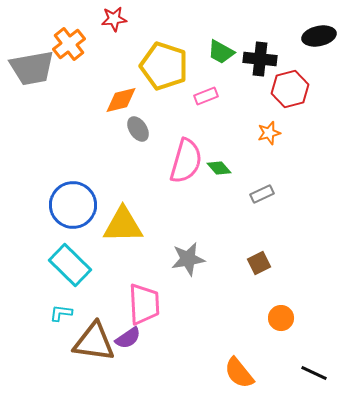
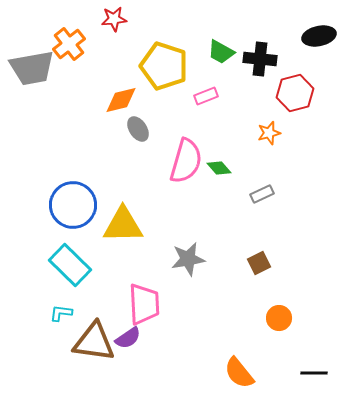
red hexagon: moved 5 px right, 4 px down
orange circle: moved 2 px left
black line: rotated 24 degrees counterclockwise
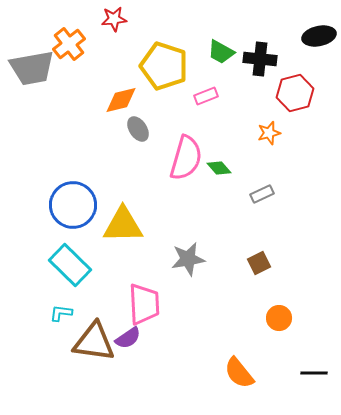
pink semicircle: moved 3 px up
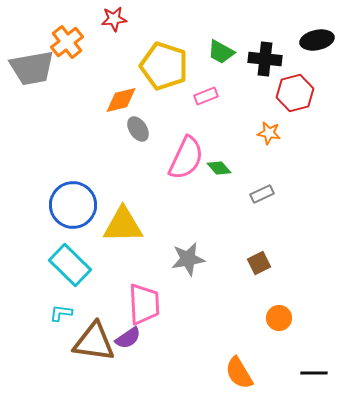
black ellipse: moved 2 px left, 4 px down
orange cross: moved 2 px left, 2 px up
black cross: moved 5 px right
orange star: rotated 25 degrees clockwise
pink semicircle: rotated 9 degrees clockwise
orange semicircle: rotated 8 degrees clockwise
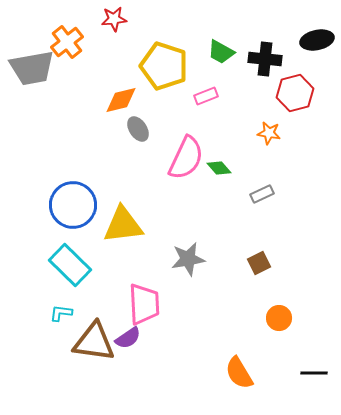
yellow triangle: rotated 6 degrees counterclockwise
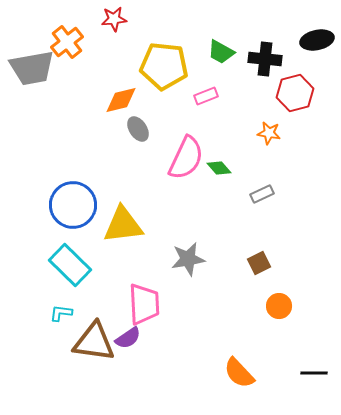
yellow pentagon: rotated 12 degrees counterclockwise
orange circle: moved 12 px up
orange semicircle: rotated 12 degrees counterclockwise
